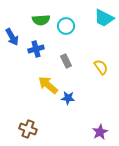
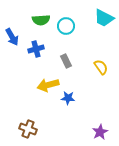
yellow arrow: rotated 55 degrees counterclockwise
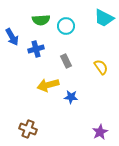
blue star: moved 3 px right, 1 px up
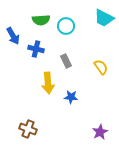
blue arrow: moved 1 px right, 1 px up
blue cross: rotated 28 degrees clockwise
yellow arrow: moved 2 px up; rotated 80 degrees counterclockwise
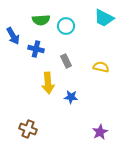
yellow semicircle: rotated 42 degrees counterclockwise
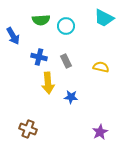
blue cross: moved 3 px right, 8 px down
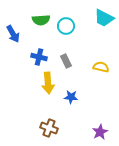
blue arrow: moved 2 px up
brown cross: moved 21 px right, 1 px up
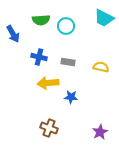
gray rectangle: moved 2 px right, 1 px down; rotated 56 degrees counterclockwise
yellow arrow: rotated 90 degrees clockwise
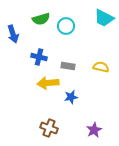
green semicircle: moved 1 px up; rotated 12 degrees counterclockwise
blue arrow: rotated 12 degrees clockwise
gray rectangle: moved 4 px down
blue star: rotated 16 degrees counterclockwise
purple star: moved 6 px left, 2 px up
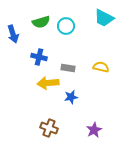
green semicircle: moved 3 px down
gray rectangle: moved 2 px down
